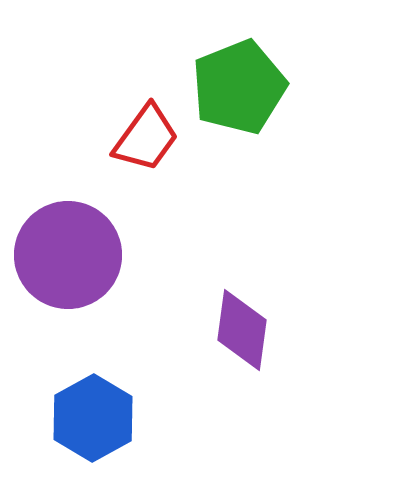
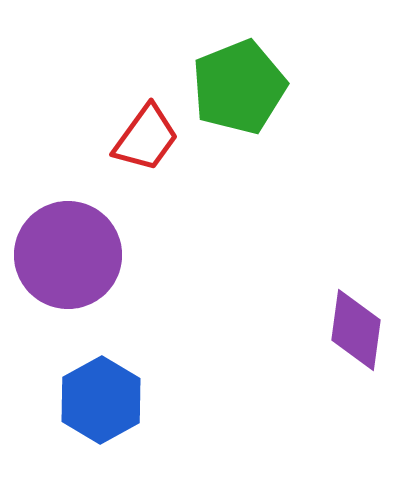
purple diamond: moved 114 px right
blue hexagon: moved 8 px right, 18 px up
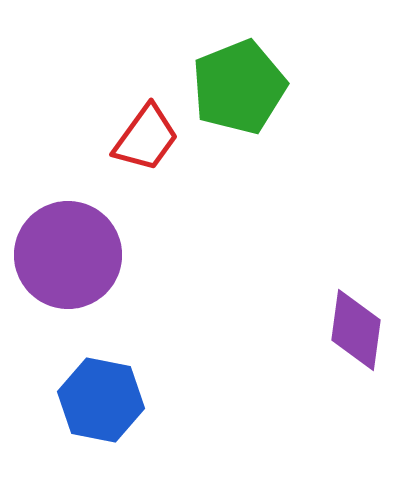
blue hexagon: rotated 20 degrees counterclockwise
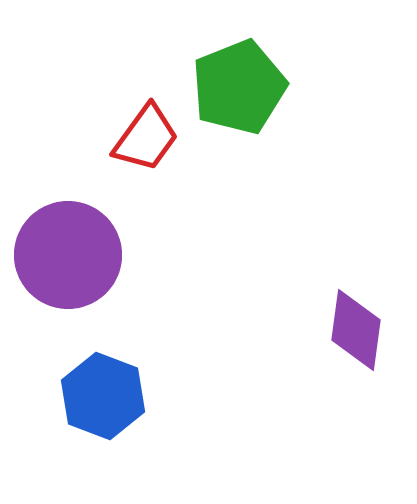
blue hexagon: moved 2 px right, 4 px up; rotated 10 degrees clockwise
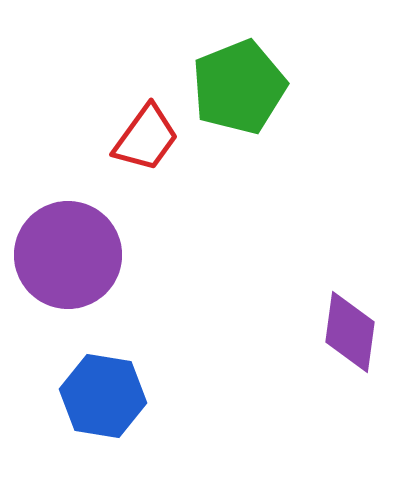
purple diamond: moved 6 px left, 2 px down
blue hexagon: rotated 12 degrees counterclockwise
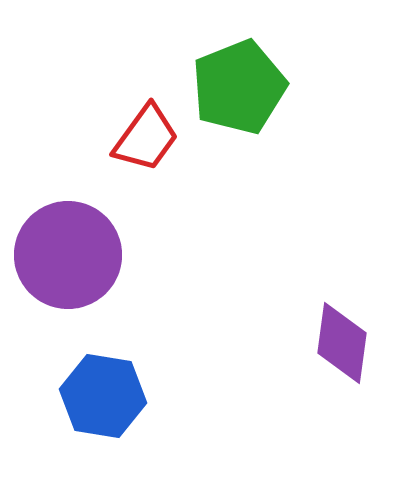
purple diamond: moved 8 px left, 11 px down
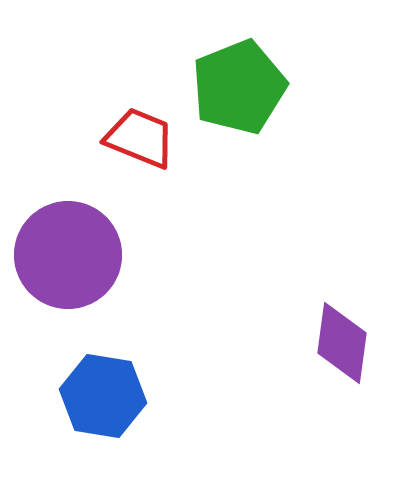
red trapezoid: moved 6 px left; rotated 104 degrees counterclockwise
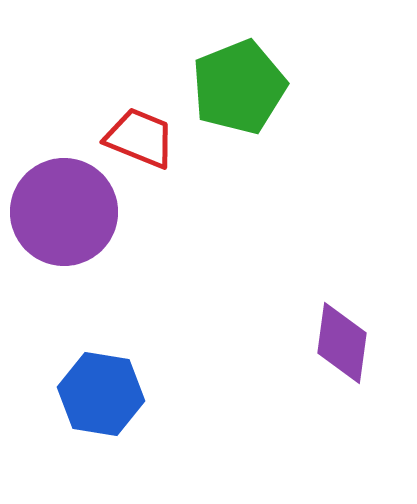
purple circle: moved 4 px left, 43 px up
blue hexagon: moved 2 px left, 2 px up
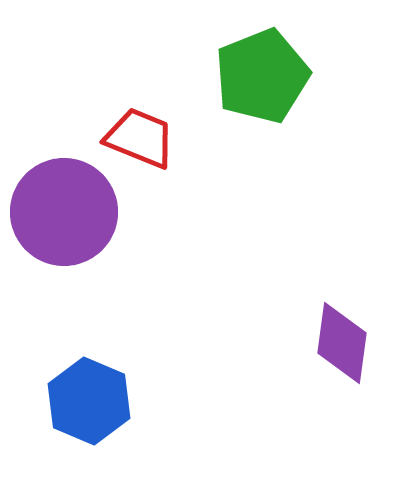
green pentagon: moved 23 px right, 11 px up
blue hexagon: moved 12 px left, 7 px down; rotated 14 degrees clockwise
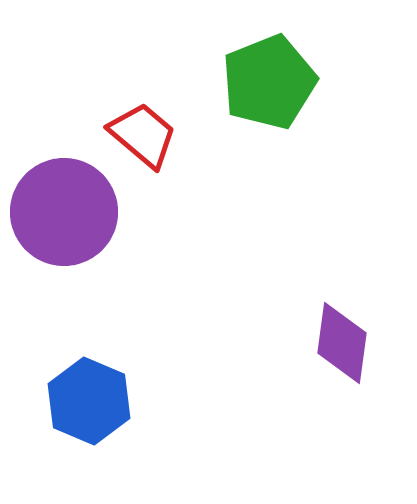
green pentagon: moved 7 px right, 6 px down
red trapezoid: moved 3 px right, 3 px up; rotated 18 degrees clockwise
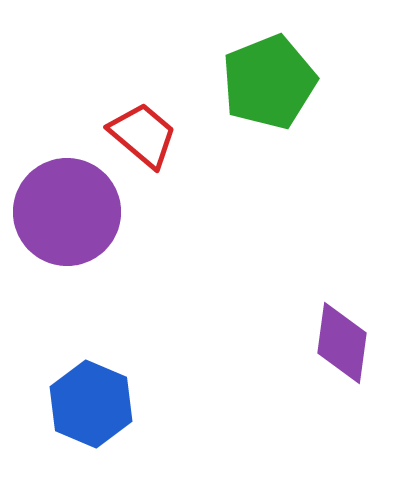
purple circle: moved 3 px right
blue hexagon: moved 2 px right, 3 px down
